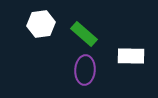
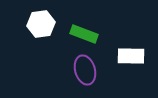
green rectangle: rotated 20 degrees counterclockwise
purple ellipse: rotated 20 degrees counterclockwise
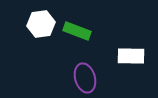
green rectangle: moved 7 px left, 3 px up
purple ellipse: moved 8 px down
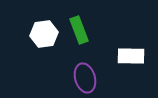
white hexagon: moved 3 px right, 10 px down
green rectangle: moved 2 px right, 1 px up; rotated 48 degrees clockwise
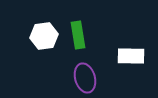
green rectangle: moved 1 px left, 5 px down; rotated 12 degrees clockwise
white hexagon: moved 2 px down
